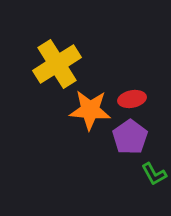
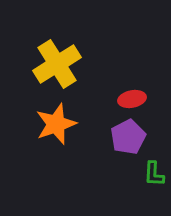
orange star: moved 34 px left, 14 px down; rotated 24 degrees counterclockwise
purple pentagon: moved 2 px left; rotated 8 degrees clockwise
green L-shape: rotated 32 degrees clockwise
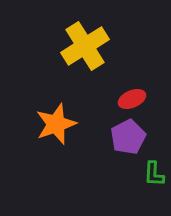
yellow cross: moved 28 px right, 18 px up
red ellipse: rotated 12 degrees counterclockwise
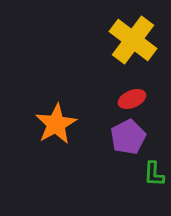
yellow cross: moved 48 px right, 6 px up; rotated 21 degrees counterclockwise
orange star: rotated 9 degrees counterclockwise
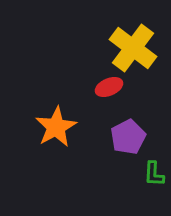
yellow cross: moved 8 px down
red ellipse: moved 23 px left, 12 px up
orange star: moved 3 px down
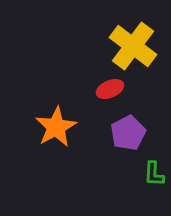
yellow cross: moved 2 px up
red ellipse: moved 1 px right, 2 px down
purple pentagon: moved 4 px up
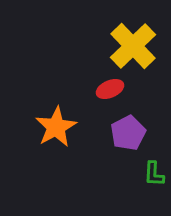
yellow cross: rotated 9 degrees clockwise
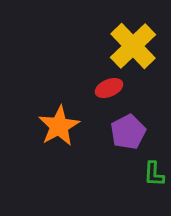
red ellipse: moved 1 px left, 1 px up
orange star: moved 3 px right, 1 px up
purple pentagon: moved 1 px up
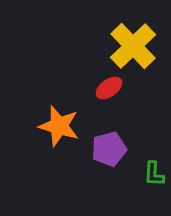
red ellipse: rotated 12 degrees counterclockwise
orange star: rotated 27 degrees counterclockwise
purple pentagon: moved 19 px left, 17 px down; rotated 12 degrees clockwise
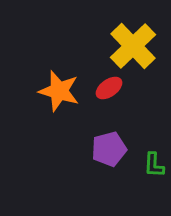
orange star: moved 35 px up
green L-shape: moved 9 px up
